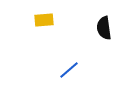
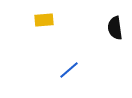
black semicircle: moved 11 px right
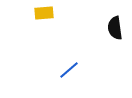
yellow rectangle: moved 7 px up
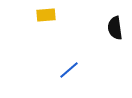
yellow rectangle: moved 2 px right, 2 px down
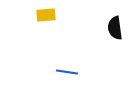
blue line: moved 2 px left, 2 px down; rotated 50 degrees clockwise
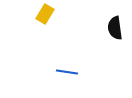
yellow rectangle: moved 1 px left, 1 px up; rotated 54 degrees counterclockwise
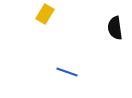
blue line: rotated 10 degrees clockwise
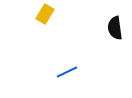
blue line: rotated 45 degrees counterclockwise
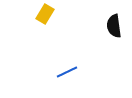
black semicircle: moved 1 px left, 2 px up
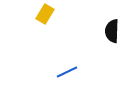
black semicircle: moved 2 px left, 5 px down; rotated 10 degrees clockwise
